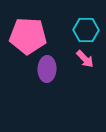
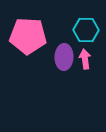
pink arrow: rotated 144 degrees counterclockwise
purple ellipse: moved 17 px right, 12 px up
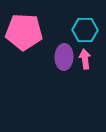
cyan hexagon: moved 1 px left
pink pentagon: moved 4 px left, 4 px up
